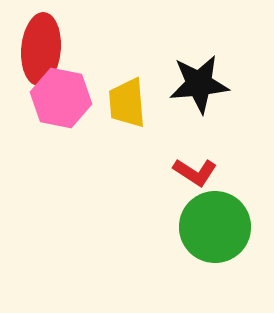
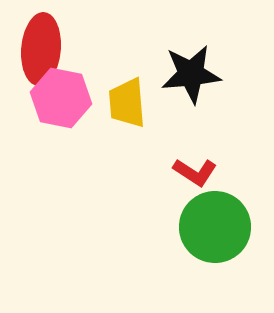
black star: moved 8 px left, 10 px up
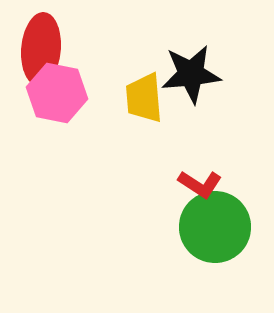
pink hexagon: moved 4 px left, 5 px up
yellow trapezoid: moved 17 px right, 5 px up
red L-shape: moved 5 px right, 12 px down
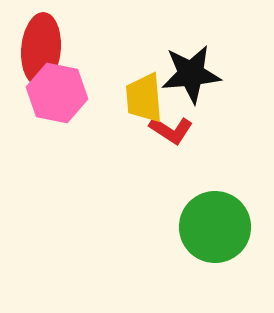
red L-shape: moved 29 px left, 54 px up
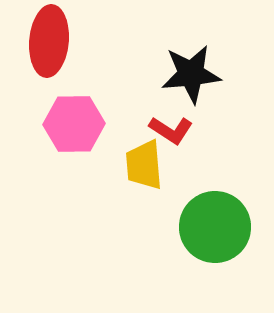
red ellipse: moved 8 px right, 8 px up
pink hexagon: moved 17 px right, 31 px down; rotated 12 degrees counterclockwise
yellow trapezoid: moved 67 px down
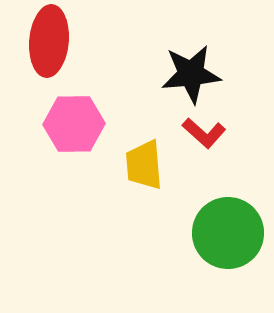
red L-shape: moved 33 px right, 3 px down; rotated 9 degrees clockwise
green circle: moved 13 px right, 6 px down
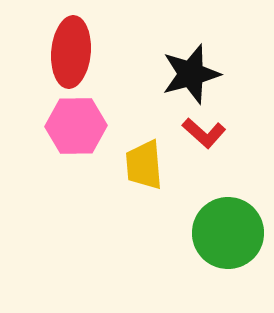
red ellipse: moved 22 px right, 11 px down
black star: rotated 10 degrees counterclockwise
pink hexagon: moved 2 px right, 2 px down
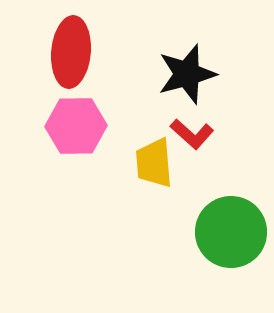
black star: moved 4 px left
red L-shape: moved 12 px left, 1 px down
yellow trapezoid: moved 10 px right, 2 px up
green circle: moved 3 px right, 1 px up
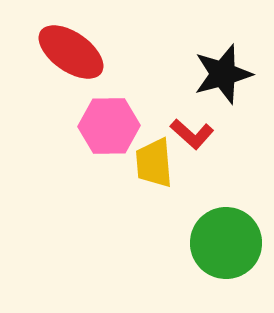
red ellipse: rotated 60 degrees counterclockwise
black star: moved 36 px right
pink hexagon: moved 33 px right
green circle: moved 5 px left, 11 px down
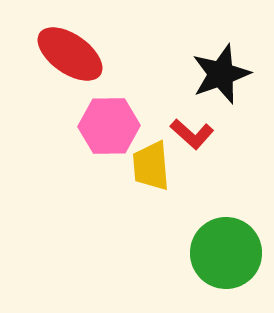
red ellipse: moved 1 px left, 2 px down
black star: moved 2 px left; rotated 4 degrees counterclockwise
yellow trapezoid: moved 3 px left, 3 px down
green circle: moved 10 px down
